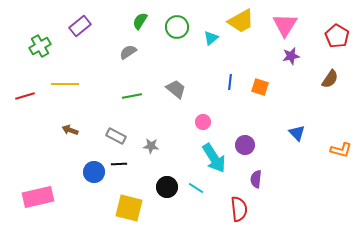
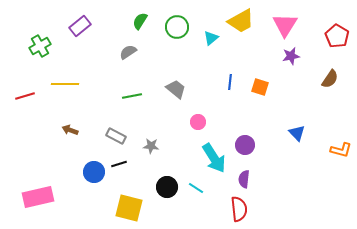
pink circle: moved 5 px left
black line: rotated 14 degrees counterclockwise
purple semicircle: moved 12 px left
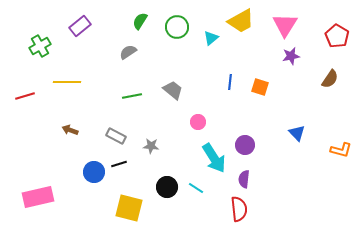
yellow line: moved 2 px right, 2 px up
gray trapezoid: moved 3 px left, 1 px down
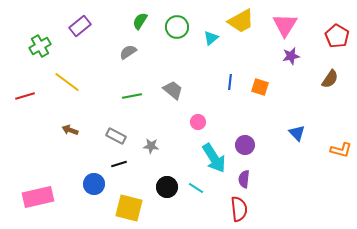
yellow line: rotated 36 degrees clockwise
blue circle: moved 12 px down
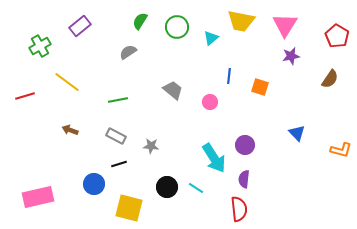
yellow trapezoid: rotated 40 degrees clockwise
blue line: moved 1 px left, 6 px up
green line: moved 14 px left, 4 px down
pink circle: moved 12 px right, 20 px up
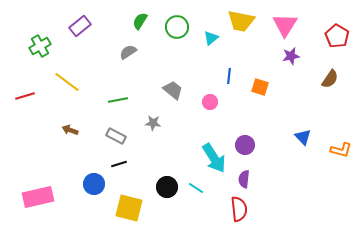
blue triangle: moved 6 px right, 4 px down
gray star: moved 2 px right, 23 px up
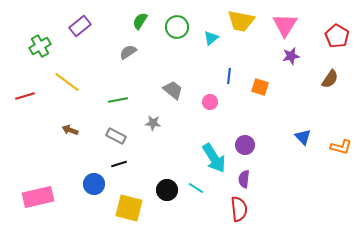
orange L-shape: moved 3 px up
black circle: moved 3 px down
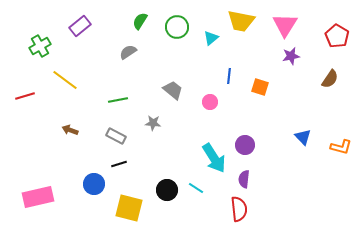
yellow line: moved 2 px left, 2 px up
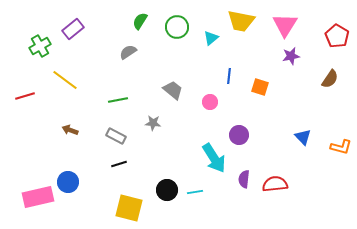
purple rectangle: moved 7 px left, 3 px down
purple circle: moved 6 px left, 10 px up
blue circle: moved 26 px left, 2 px up
cyan line: moved 1 px left, 4 px down; rotated 42 degrees counterclockwise
red semicircle: moved 36 px right, 25 px up; rotated 90 degrees counterclockwise
